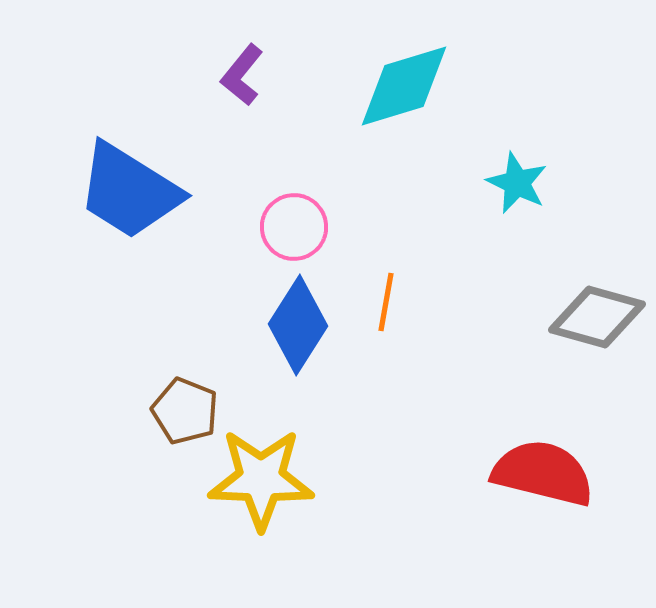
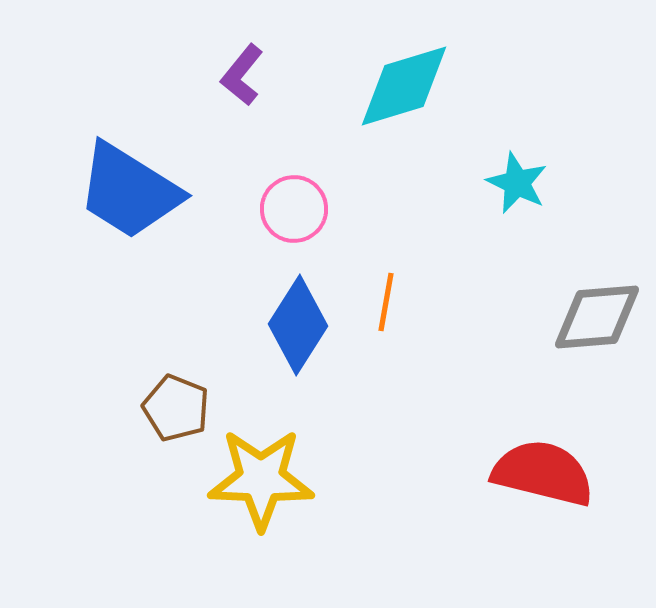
pink circle: moved 18 px up
gray diamond: rotated 20 degrees counterclockwise
brown pentagon: moved 9 px left, 3 px up
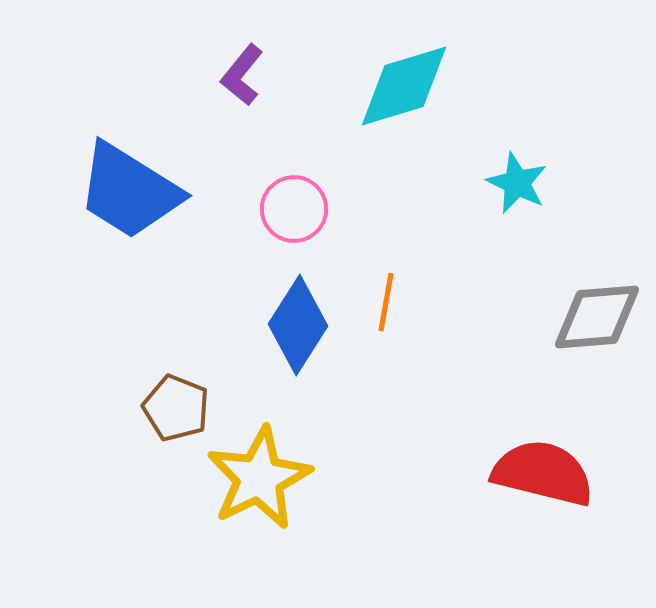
yellow star: moved 2 px left, 1 px up; rotated 28 degrees counterclockwise
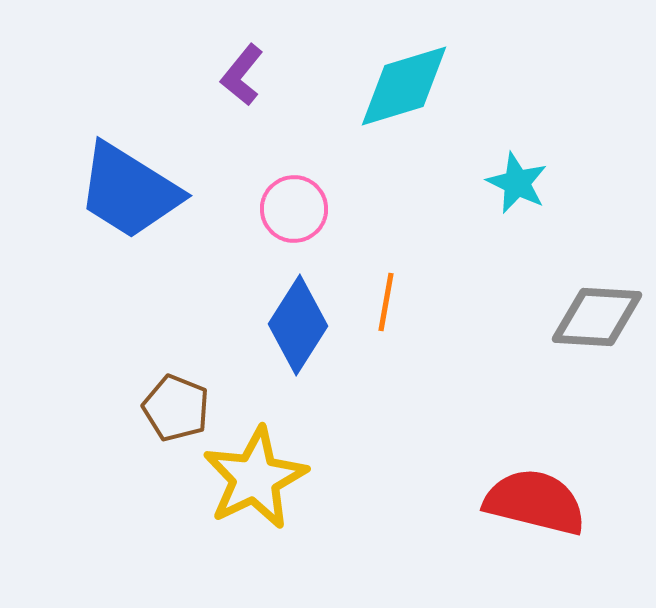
gray diamond: rotated 8 degrees clockwise
red semicircle: moved 8 px left, 29 px down
yellow star: moved 4 px left
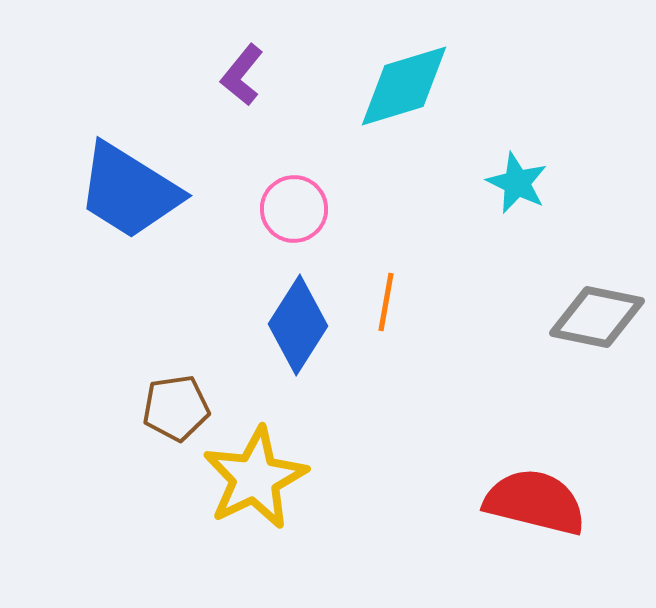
gray diamond: rotated 8 degrees clockwise
brown pentagon: rotated 30 degrees counterclockwise
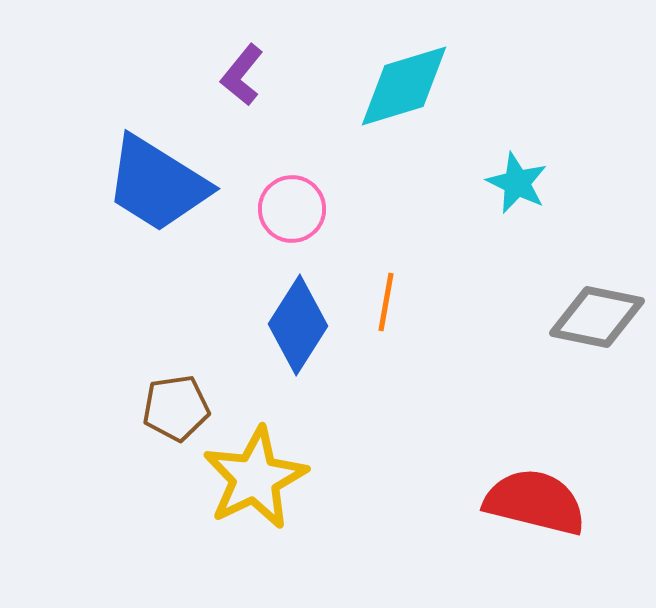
blue trapezoid: moved 28 px right, 7 px up
pink circle: moved 2 px left
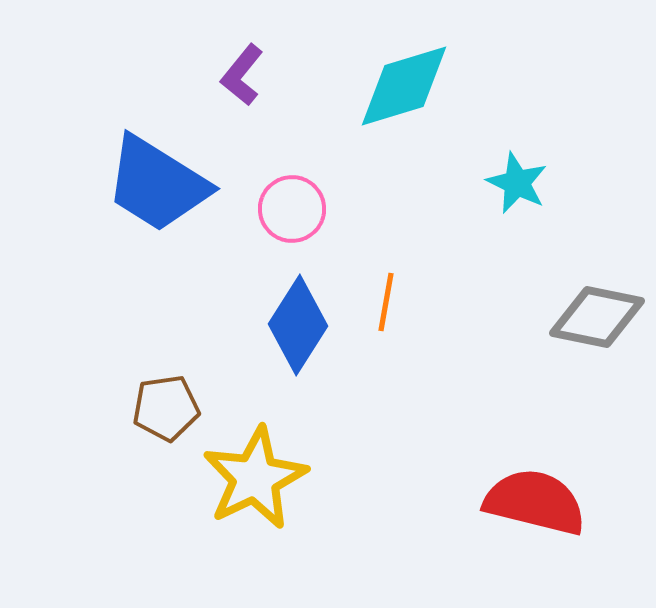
brown pentagon: moved 10 px left
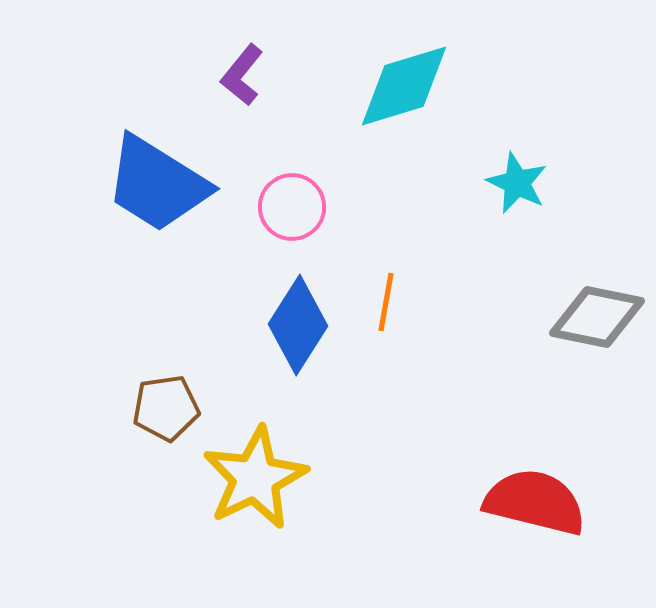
pink circle: moved 2 px up
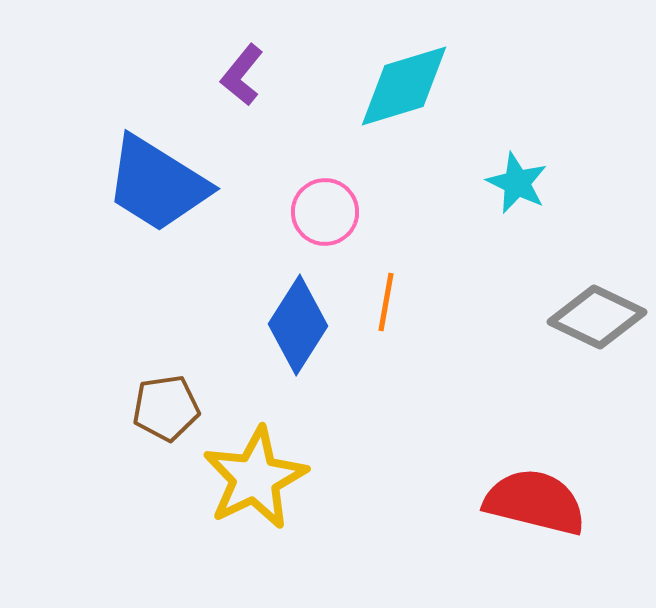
pink circle: moved 33 px right, 5 px down
gray diamond: rotated 14 degrees clockwise
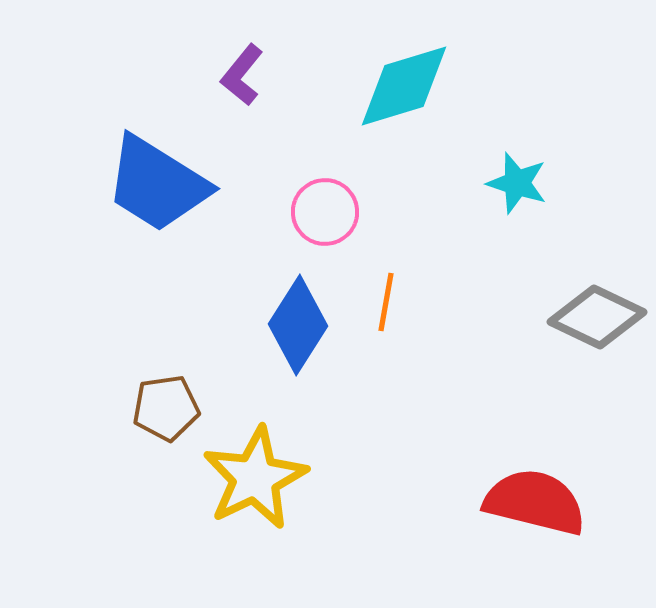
cyan star: rotated 8 degrees counterclockwise
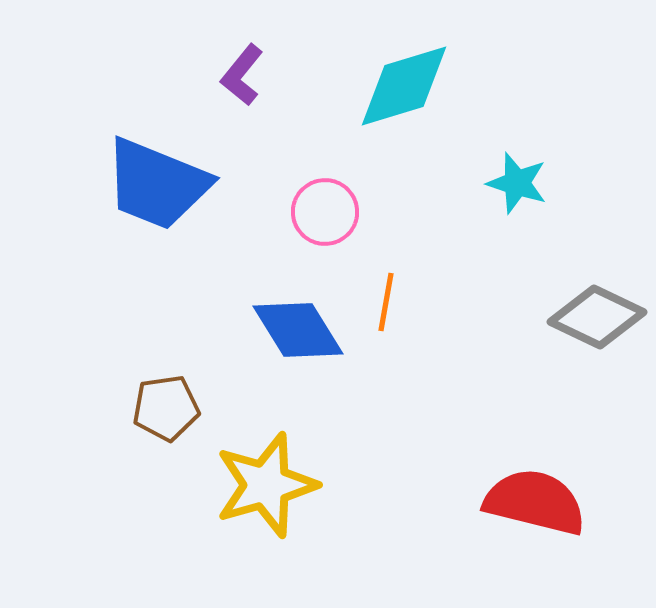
blue trapezoid: rotated 10 degrees counterclockwise
blue diamond: moved 5 px down; rotated 64 degrees counterclockwise
yellow star: moved 11 px right, 7 px down; rotated 10 degrees clockwise
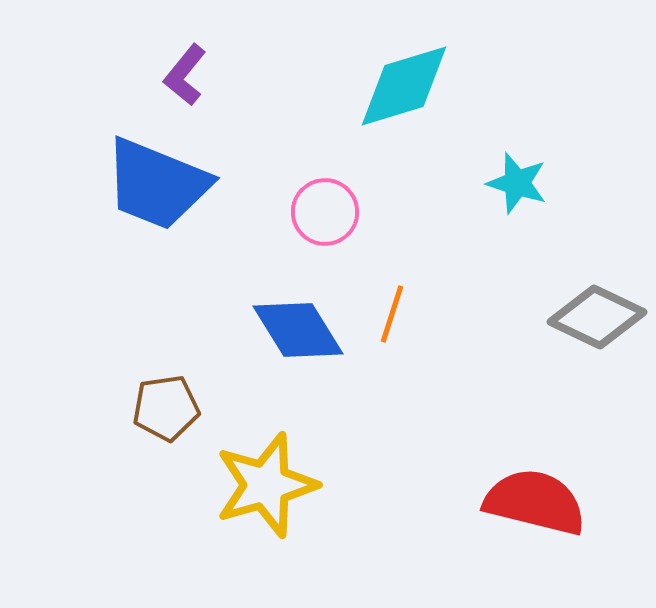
purple L-shape: moved 57 px left
orange line: moved 6 px right, 12 px down; rotated 8 degrees clockwise
